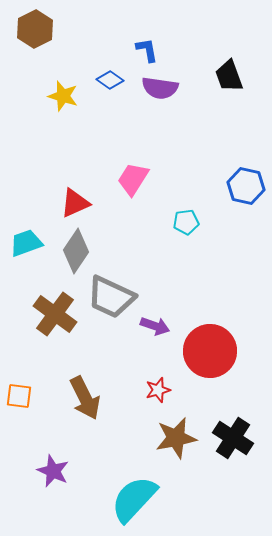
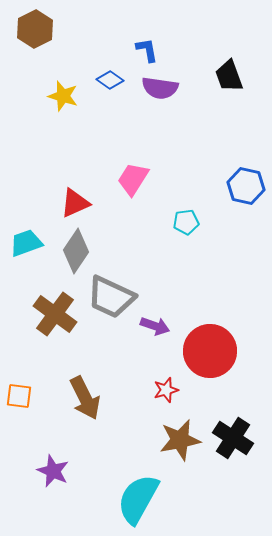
red star: moved 8 px right
brown star: moved 4 px right, 2 px down
cyan semicircle: moved 4 px right; rotated 14 degrees counterclockwise
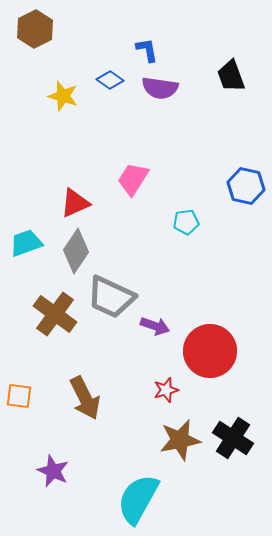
black trapezoid: moved 2 px right
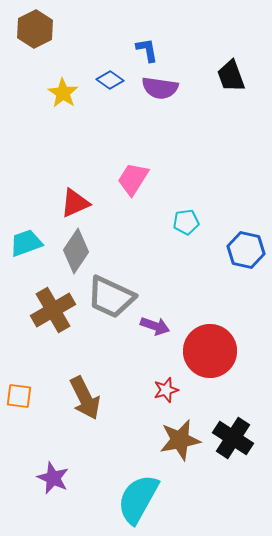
yellow star: moved 3 px up; rotated 16 degrees clockwise
blue hexagon: moved 64 px down
brown cross: moved 2 px left, 4 px up; rotated 24 degrees clockwise
purple star: moved 7 px down
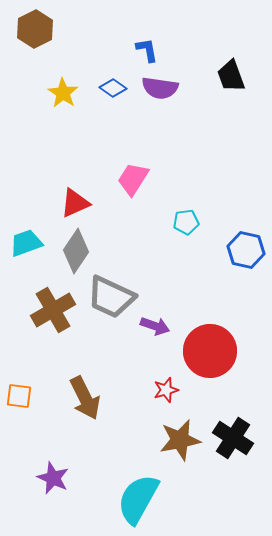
blue diamond: moved 3 px right, 8 px down
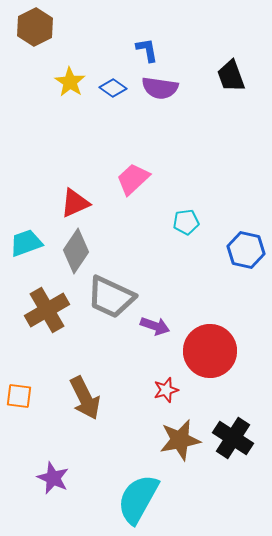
brown hexagon: moved 2 px up
yellow star: moved 7 px right, 11 px up
pink trapezoid: rotated 15 degrees clockwise
brown cross: moved 6 px left
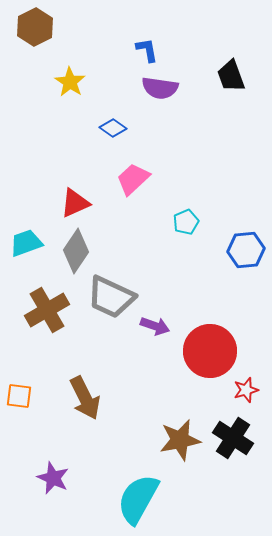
blue diamond: moved 40 px down
cyan pentagon: rotated 15 degrees counterclockwise
blue hexagon: rotated 18 degrees counterclockwise
red star: moved 80 px right
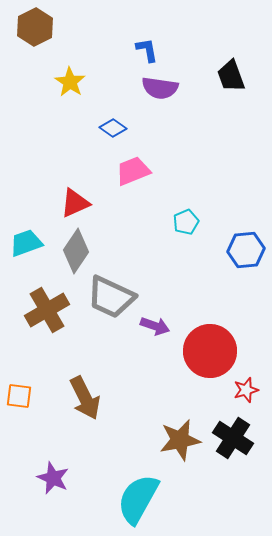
pink trapezoid: moved 8 px up; rotated 21 degrees clockwise
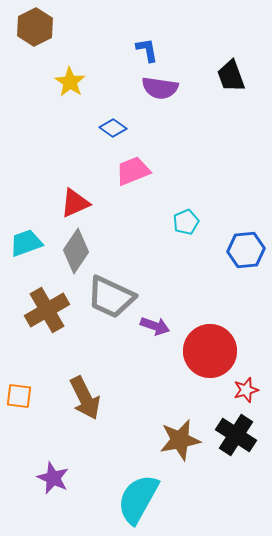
black cross: moved 3 px right, 3 px up
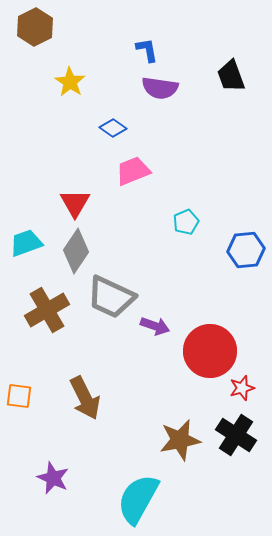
red triangle: rotated 36 degrees counterclockwise
red star: moved 4 px left, 2 px up
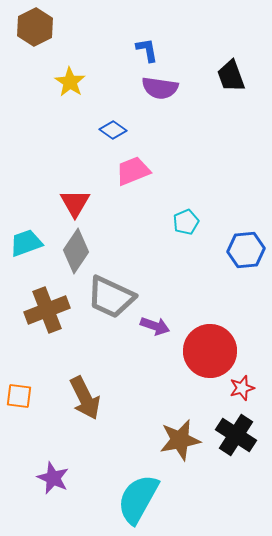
blue diamond: moved 2 px down
brown cross: rotated 9 degrees clockwise
